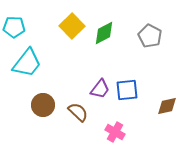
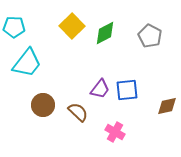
green diamond: moved 1 px right
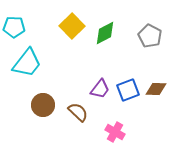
blue square: moved 1 px right; rotated 15 degrees counterclockwise
brown diamond: moved 11 px left, 17 px up; rotated 15 degrees clockwise
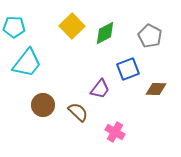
blue square: moved 21 px up
